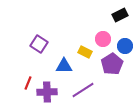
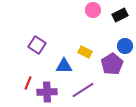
pink circle: moved 10 px left, 29 px up
purple square: moved 2 px left, 1 px down
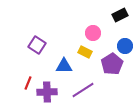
pink circle: moved 23 px down
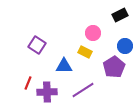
purple pentagon: moved 2 px right, 3 px down
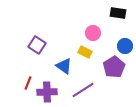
black rectangle: moved 2 px left, 2 px up; rotated 35 degrees clockwise
blue triangle: rotated 36 degrees clockwise
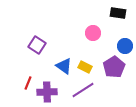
yellow rectangle: moved 15 px down
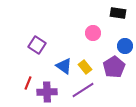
yellow rectangle: rotated 24 degrees clockwise
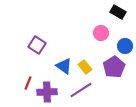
black rectangle: moved 1 px up; rotated 21 degrees clockwise
pink circle: moved 8 px right
purple line: moved 2 px left
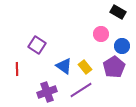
pink circle: moved 1 px down
blue circle: moved 3 px left
red line: moved 11 px left, 14 px up; rotated 24 degrees counterclockwise
purple cross: rotated 18 degrees counterclockwise
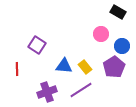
blue triangle: rotated 30 degrees counterclockwise
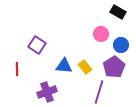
blue circle: moved 1 px left, 1 px up
purple line: moved 18 px right, 2 px down; rotated 40 degrees counterclockwise
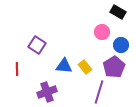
pink circle: moved 1 px right, 2 px up
